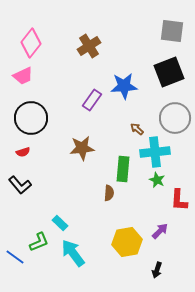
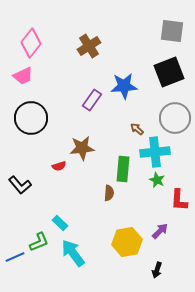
red semicircle: moved 36 px right, 14 px down
blue line: rotated 60 degrees counterclockwise
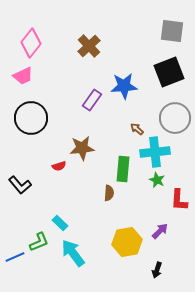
brown cross: rotated 10 degrees counterclockwise
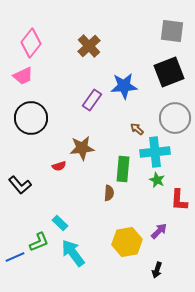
purple arrow: moved 1 px left
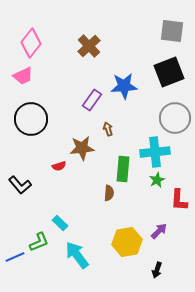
black circle: moved 1 px down
brown arrow: moved 29 px left; rotated 32 degrees clockwise
green star: rotated 21 degrees clockwise
cyan arrow: moved 4 px right, 2 px down
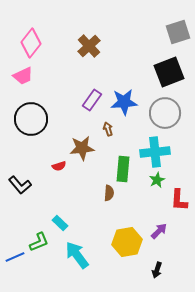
gray square: moved 6 px right, 1 px down; rotated 25 degrees counterclockwise
blue star: moved 16 px down
gray circle: moved 10 px left, 5 px up
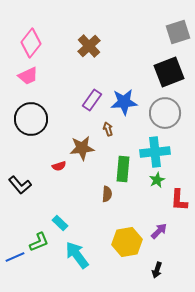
pink trapezoid: moved 5 px right
brown semicircle: moved 2 px left, 1 px down
